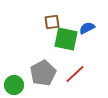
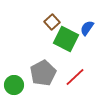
brown square: rotated 35 degrees counterclockwise
blue semicircle: rotated 28 degrees counterclockwise
green square: rotated 15 degrees clockwise
red line: moved 3 px down
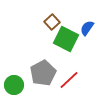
red line: moved 6 px left, 3 px down
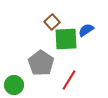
blue semicircle: moved 1 px left, 2 px down; rotated 21 degrees clockwise
green square: rotated 30 degrees counterclockwise
gray pentagon: moved 2 px left, 10 px up; rotated 10 degrees counterclockwise
red line: rotated 15 degrees counterclockwise
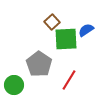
gray pentagon: moved 2 px left, 1 px down
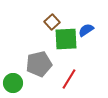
gray pentagon: rotated 25 degrees clockwise
red line: moved 1 px up
green circle: moved 1 px left, 2 px up
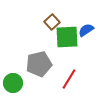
green square: moved 1 px right, 2 px up
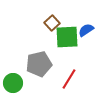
brown square: moved 1 px down
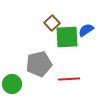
red line: rotated 55 degrees clockwise
green circle: moved 1 px left, 1 px down
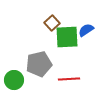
green circle: moved 2 px right, 4 px up
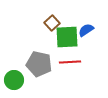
gray pentagon: rotated 25 degrees clockwise
red line: moved 1 px right, 17 px up
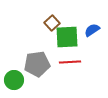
blue semicircle: moved 6 px right
gray pentagon: moved 2 px left; rotated 20 degrees counterclockwise
